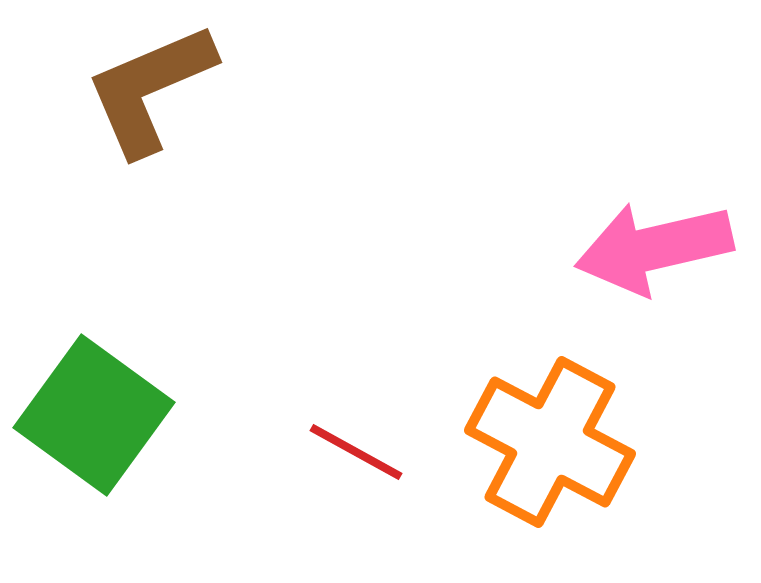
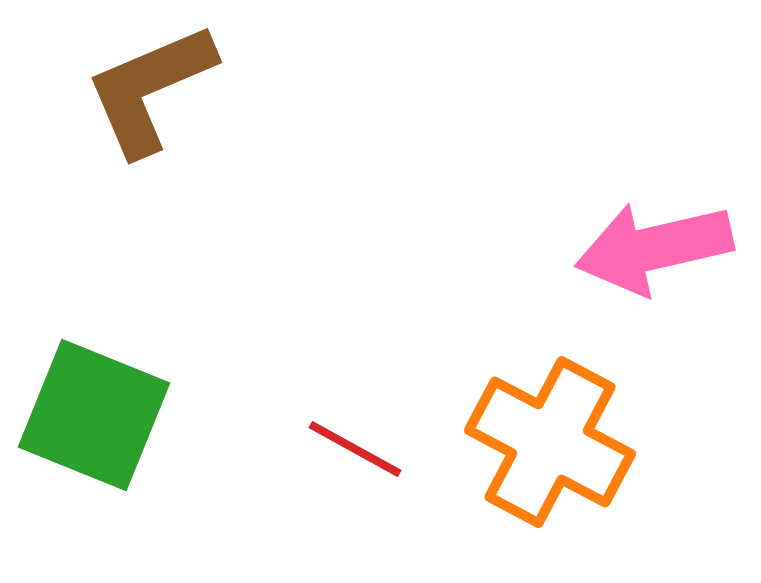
green square: rotated 14 degrees counterclockwise
red line: moved 1 px left, 3 px up
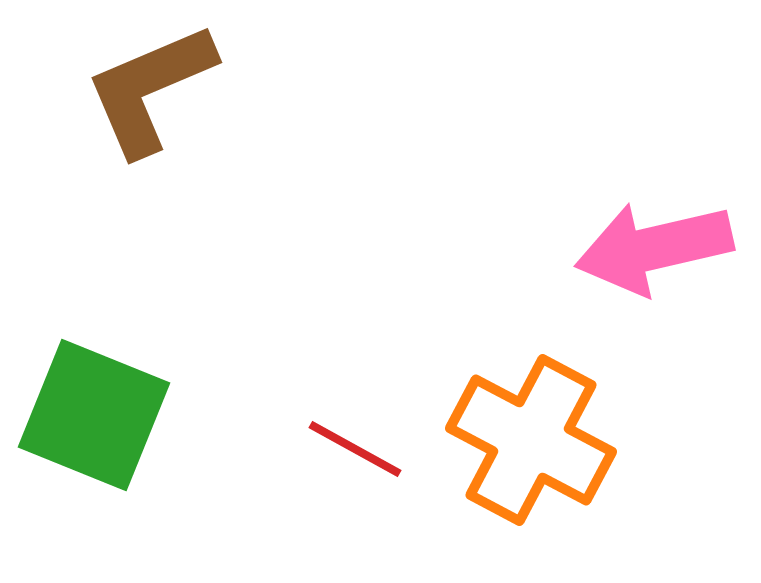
orange cross: moved 19 px left, 2 px up
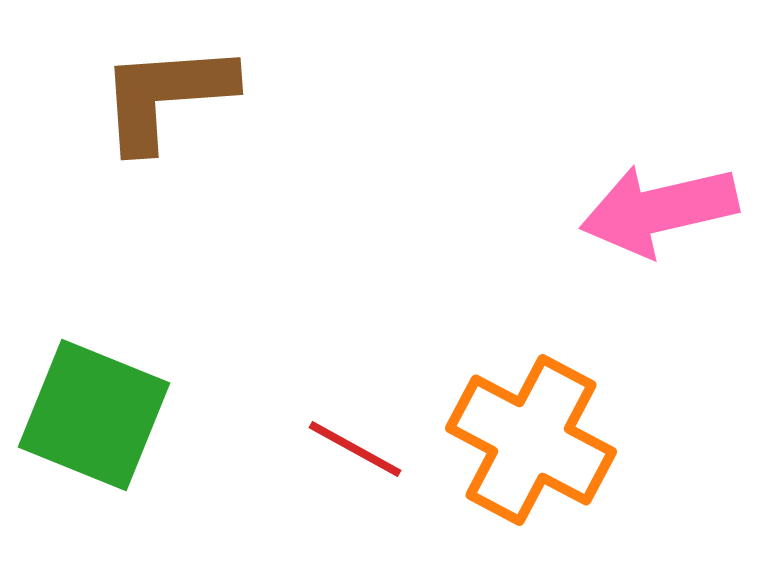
brown L-shape: moved 16 px right, 7 px down; rotated 19 degrees clockwise
pink arrow: moved 5 px right, 38 px up
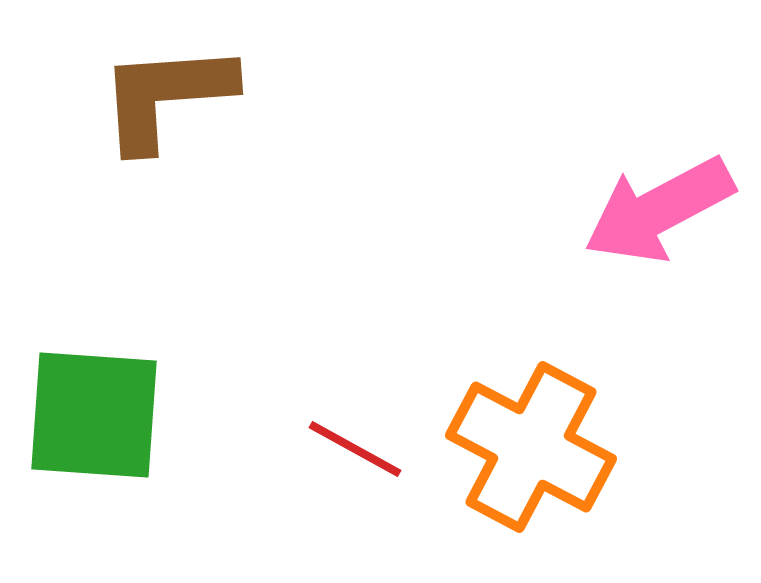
pink arrow: rotated 15 degrees counterclockwise
green square: rotated 18 degrees counterclockwise
orange cross: moved 7 px down
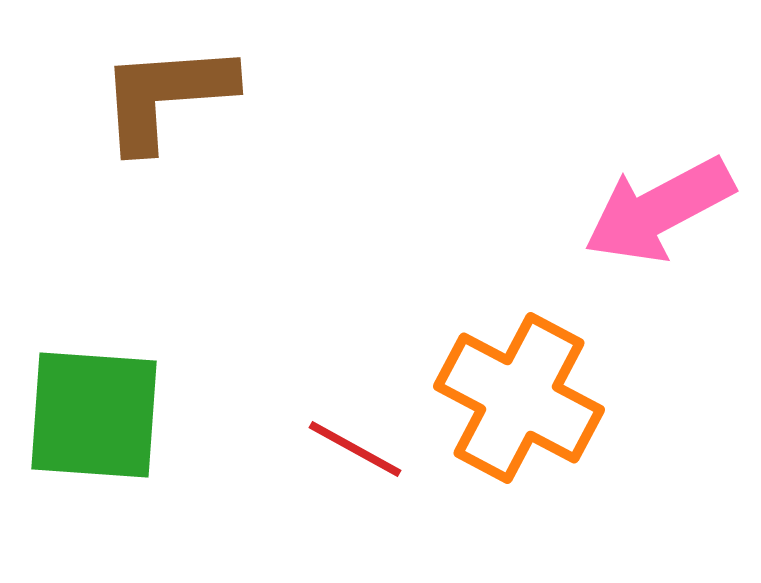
orange cross: moved 12 px left, 49 px up
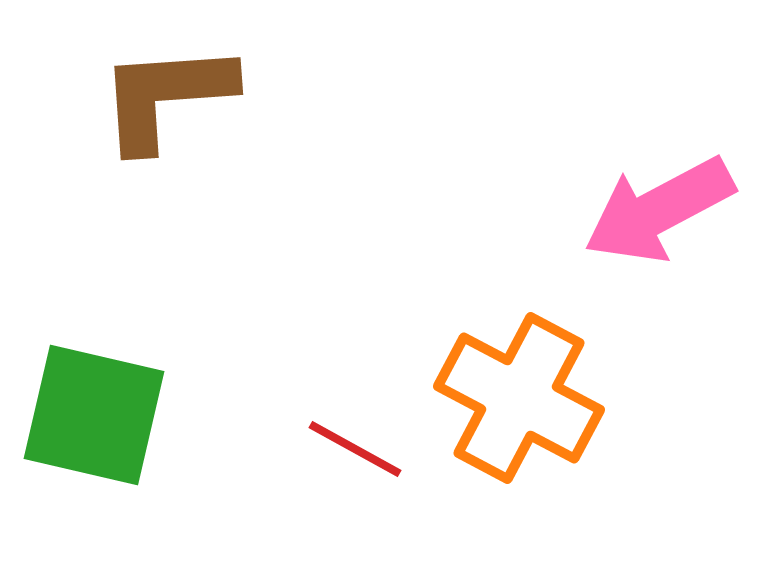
green square: rotated 9 degrees clockwise
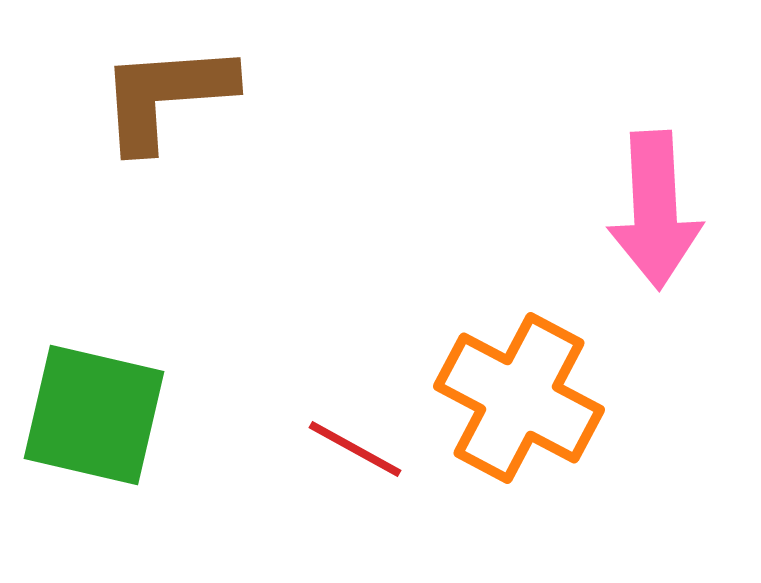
pink arrow: moved 4 px left; rotated 65 degrees counterclockwise
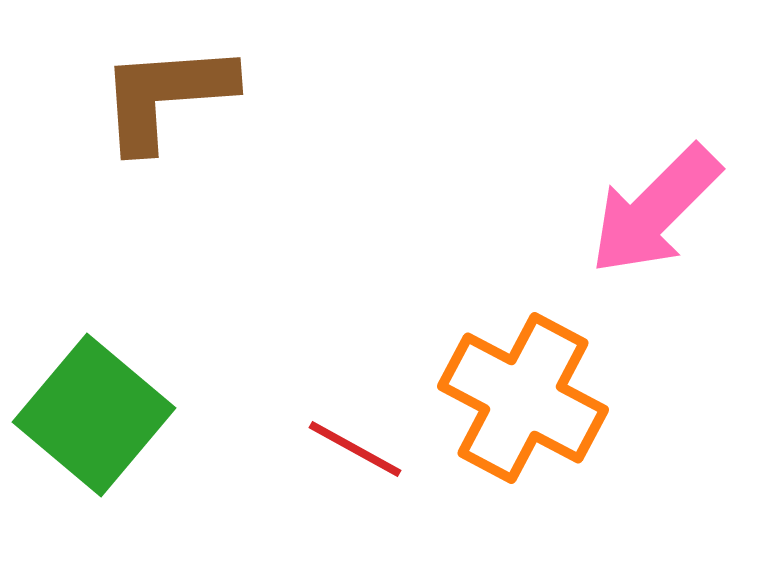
pink arrow: rotated 48 degrees clockwise
orange cross: moved 4 px right
green square: rotated 27 degrees clockwise
